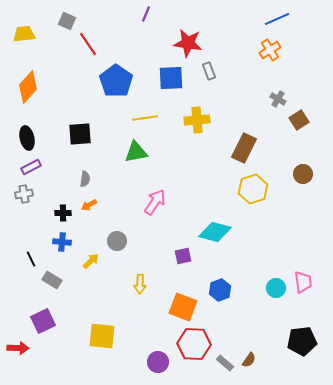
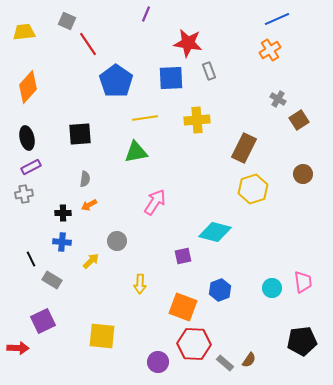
yellow trapezoid at (24, 34): moved 2 px up
cyan circle at (276, 288): moved 4 px left
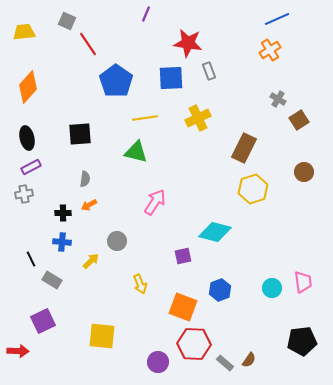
yellow cross at (197, 120): moved 1 px right, 2 px up; rotated 20 degrees counterclockwise
green triangle at (136, 152): rotated 25 degrees clockwise
brown circle at (303, 174): moved 1 px right, 2 px up
yellow arrow at (140, 284): rotated 24 degrees counterclockwise
red arrow at (18, 348): moved 3 px down
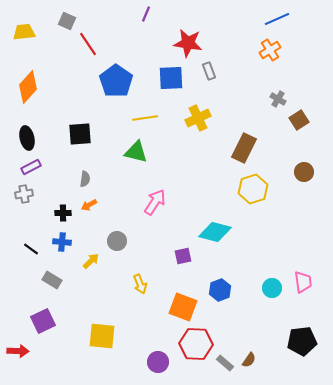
black line at (31, 259): moved 10 px up; rotated 28 degrees counterclockwise
red hexagon at (194, 344): moved 2 px right
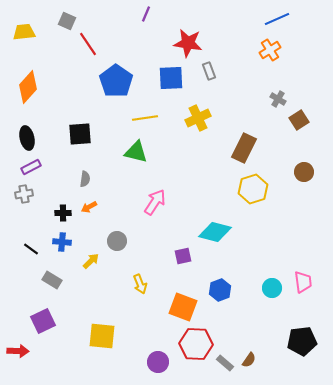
orange arrow at (89, 205): moved 2 px down
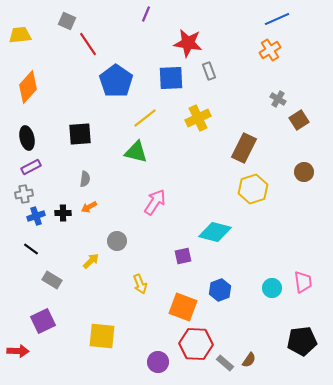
yellow trapezoid at (24, 32): moved 4 px left, 3 px down
yellow line at (145, 118): rotated 30 degrees counterclockwise
blue cross at (62, 242): moved 26 px left, 26 px up; rotated 24 degrees counterclockwise
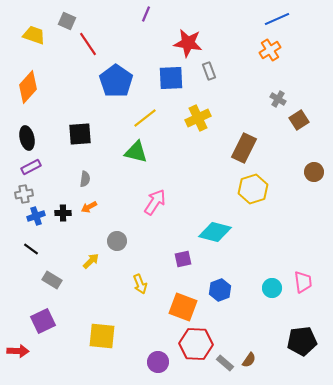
yellow trapezoid at (20, 35): moved 14 px right; rotated 25 degrees clockwise
brown circle at (304, 172): moved 10 px right
purple square at (183, 256): moved 3 px down
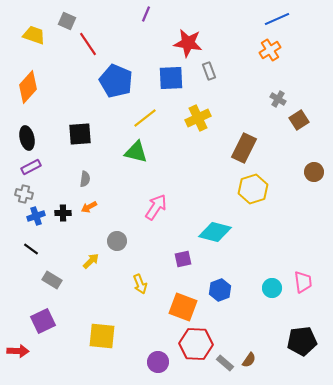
blue pentagon at (116, 81): rotated 12 degrees counterclockwise
gray cross at (24, 194): rotated 24 degrees clockwise
pink arrow at (155, 202): moved 1 px right, 5 px down
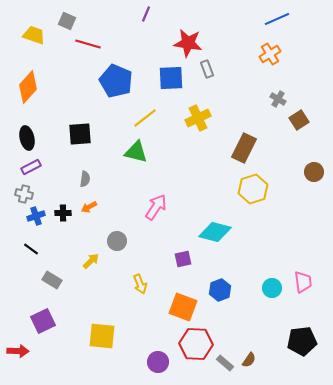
red line at (88, 44): rotated 40 degrees counterclockwise
orange cross at (270, 50): moved 4 px down
gray rectangle at (209, 71): moved 2 px left, 2 px up
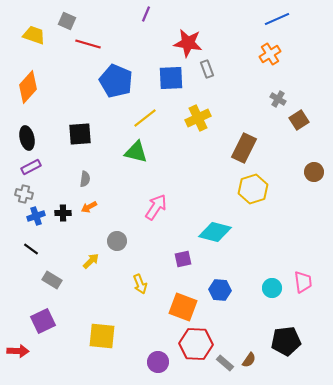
blue hexagon at (220, 290): rotated 25 degrees clockwise
black pentagon at (302, 341): moved 16 px left
